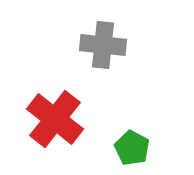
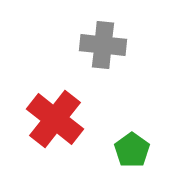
green pentagon: moved 2 px down; rotated 8 degrees clockwise
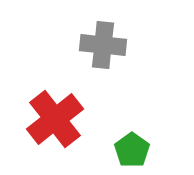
red cross: rotated 14 degrees clockwise
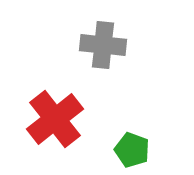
green pentagon: rotated 16 degrees counterclockwise
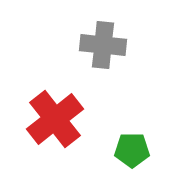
green pentagon: rotated 20 degrees counterclockwise
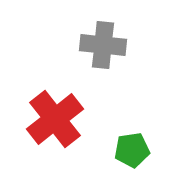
green pentagon: rotated 8 degrees counterclockwise
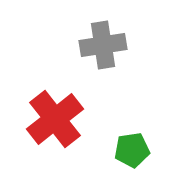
gray cross: rotated 15 degrees counterclockwise
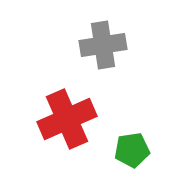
red cross: moved 12 px right; rotated 14 degrees clockwise
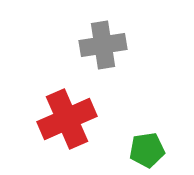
green pentagon: moved 15 px right
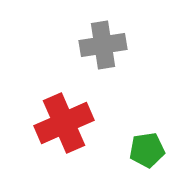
red cross: moved 3 px left, 4 px down
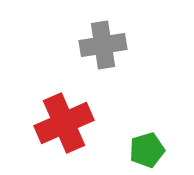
green pentagon: rotated 8 degrees counterclockwise
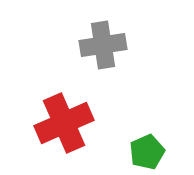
green pentagon: moved 2 px down; rotated 8 degrees counterclockwise
